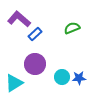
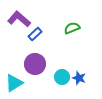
blue star: rotated 24 degrees clockwise
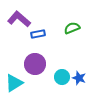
blue rectangle: moved 3 px right; rotated 32 degrees clockwise
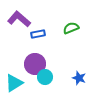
green semicircle: moved 1 px left
cyan circle: moved 17 px left
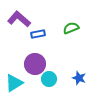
cyan circle: moved 4 px right, 2 px down
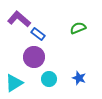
green semicircle: moved 7 px right
blue rectangle: rotated 48 degrees clockwise
purple circle: moved 1 px left, 7 px up
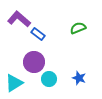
purple circle: moved 5 px down
